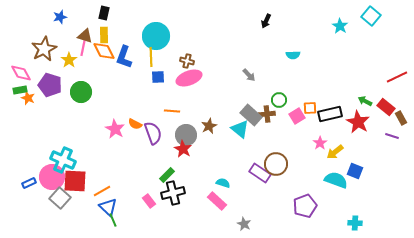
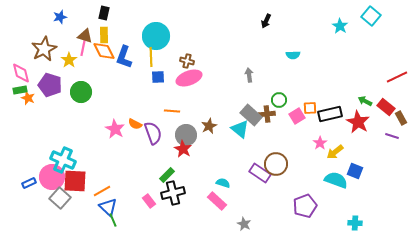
pink diamond at (21, 73): rotated 15 degrees clockwise
gray arrow at (249, 75): rotated 144 degrees counterclockwise
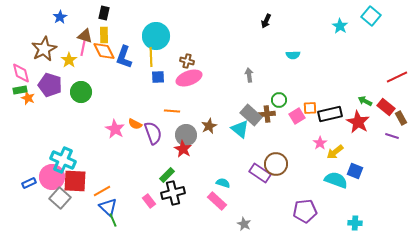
blue star at (60, 17): rotated 16 degrees counterclockwise
purple pentagon at (305, 206): moved 5 px down; rotated 15 degrees clockwise
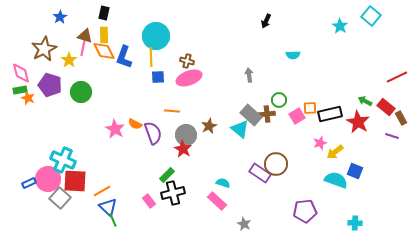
pink star at (320, 143): rotated 16 degrees clockwise
pink circle at (52, 177): moved 4 px left, 2 px down
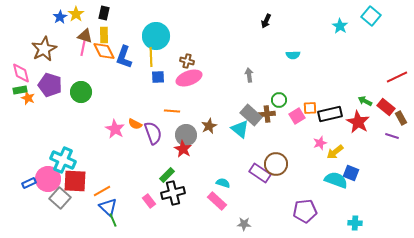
yellow star at (69, 60): moved 7 px right, 46 px up
blue square at (355, 171): moved 4 px left, 2 px down
gray star at (244, 224): rotated 24 degrees counterclockwise
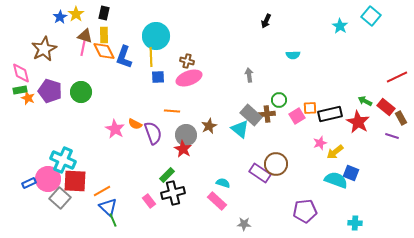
purple pentagon at (50, 85): moved 6 px down
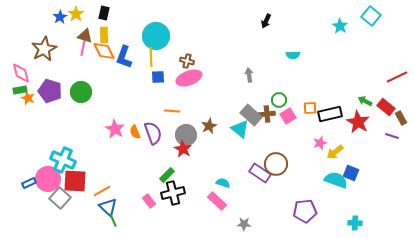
pink square at (297, 116): moved 9 px left
orange semicircle at (135, 124): moved 8 px down; rotated 40 degrees clockwise
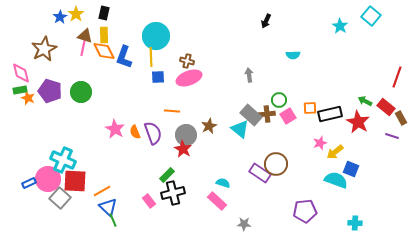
red line at (397, 77): rotated 45 degrees counterclockwise
blue square at (351, 173): moved 4 px up
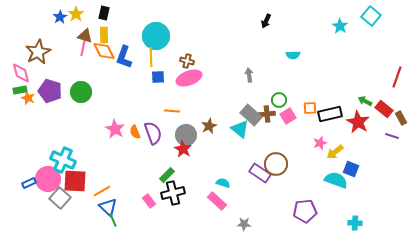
brown star at (44, 49): moved 6 px left, 3 px down
red rectangle at (386, 107): moved 2 px left, 2 px down
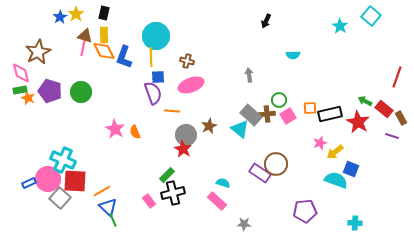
pink ellipse at (189, 78): moved 2 px right, 7 px down
purple semicircle at (153, 133): moved 40 px up
